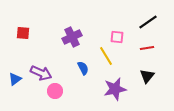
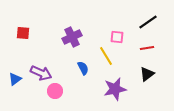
black triangle: moved 2 px up; rotated 14 degrees clockwise
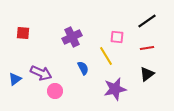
black line: moved 1 px left, 1 px up
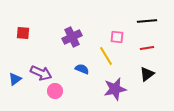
black line: rotated 30 degrees clockwise
blue semicircle: moved 1 px left, 1 px down; rotated 40 degrees counterclockwise
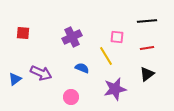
blue semicircle: moved 1 px up
pink circle: moved 16 px right, 6 px down
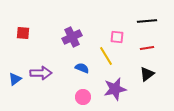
purple arrow: rotated 25 degrees counterclockwise
pink circle: moved 12 px right
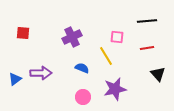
black triangle: moved 11 px right; rotated 35 degrees counterclockwise
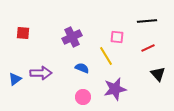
red line: moved 1 px right; rotated 16 degrees counterclockwise
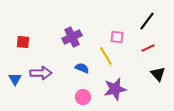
black line: rotated 48 degrees counterclockwise
red square: moved 9 px down
blue triangle: rotated 24 degrees counterclockwise
